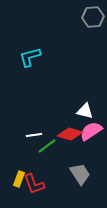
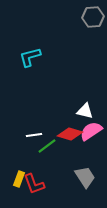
gray trapezoid: moved 5 px right, 3 px down
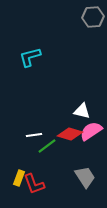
white triangle: moved 3 px left
yellow rectangle: moved 1 px up
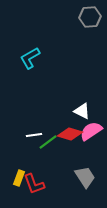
gray hexagon: moved 3 px left
cyan L-shape: moved 1 px down; rotated 15 degrees counterclockwise
white triangle: rotated 12 degrees clockwise
green line: moved 1 px right, 4 px up
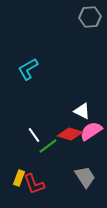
cyan L-shape: moved 2 px left, 11 px down
white line: rotated 63 degrees clockwise
green line: moved 4 px down
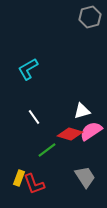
gray hexagon: rotated 10 degrees counterclockwise
white triangle: rotated 42 degrees counterclockwise
white line: moved 18 px up
green line: moved 1 px left, 4 px down
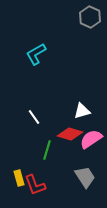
gray hexagon: rotated 20 degrees counterclockwise
cyan L-shape: moved 8 px right, 15 px up
pink semicircle: moved 8 px down
green line: rotated 36 degrees counterclockwise
yellow rectangle: rotated 35 degrees counterclockwise
red L-shape: moved 1 px right, 1 px down
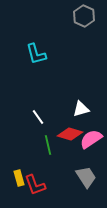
gray hexagon: moved 6 px left, 1 px up
cyan L-shape: rotated 75 degrees counterclockwise
white triangle: moved 1 px left, 2 px up
white line: moved 4 px right
green line: moved 1 px right, 5 px up; rotated 30 degrees counterclockwise
gray trapezoid: moved 1 px right
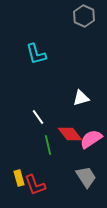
white triangle: moved 11 px up
red diamond: rotated 35 degrees clockwise
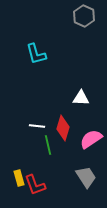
white triangle: rotated 18 degrees clockwise
white line: moved 1 px left, 9 px down; rotated 49 degrees counterclockwise
red diamond: moved 7 px left, 6 px up; rotated 55 degrees clockwise
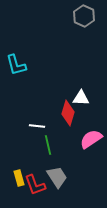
cyan L-shape: moved 20 px left, 11 px down
red diamond: moved 5 px right, 15 px up
gray trapezoid: moved 29 px left
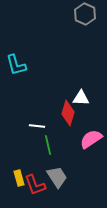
gray hexagon: moved 1 px right, 2 px up
